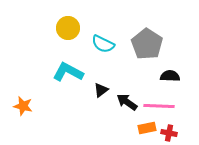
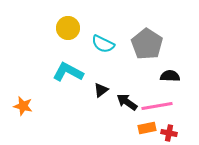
pink line: moved 2 px left; rotated 12 degrees counterclockwise
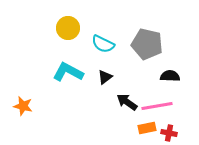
gray pentagon: rotated 20 degrees counterclockwise
black triangle: moved 4 px right, 13 px up
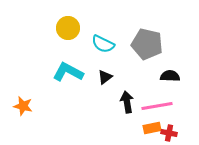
black arrow: rotated 45 degrees clockwise
orange rectangle: moved 5 px right
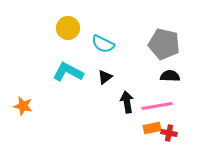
gray pentagon: moved 17 px right
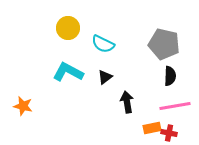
black semicircle: rotated 90 degrees clockwise
pink line: moved 18 px right
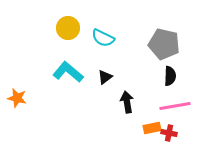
cyan semicircle: moved 6 px up
cyan L-shape: rotated 12 degrees clockwise
orange star: moved 6 px left, 8 px up
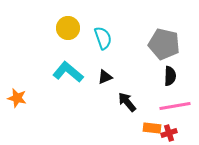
cyan semicircle: rotated 135 degrees counterclockwise
black triangle: rotated 14 degrees clockwise
black arrow: rotated 30 degrees counterclockwise
orange rectangle: rotated 18 degrees clockwise
red cross: rotated 28 degrees counterclockwise
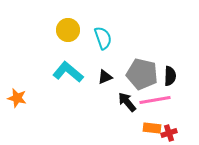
yellow circle: moved 2 px down
gray pentagon: moved 22 px left, 30 px down
pink line: moved 20 px left, 6 px up
